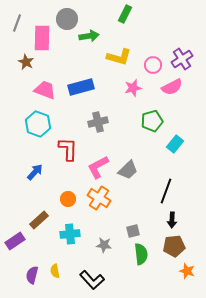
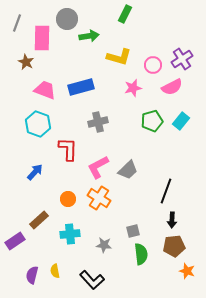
cyan rectangle: moved 6 px right, 23 px up
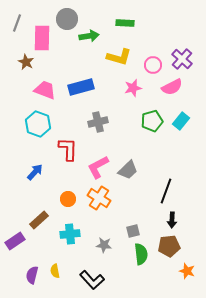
green rectangle: moved 9 px down; rotated 66 degrees clockwise
purple cross: rotated 15 degrees counterclockwise
brown pentagon: moved 5 px left
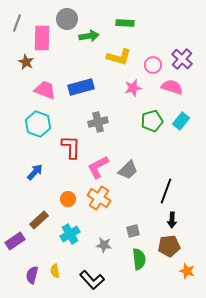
pink semicircle: rotated 135 degrees counterclockwise
red L-shape: moved 3 px right, 2 px up
cyan cross: rotated 24 degrees counterclockwise
green semicircle: moved 2 px left, 5 px down
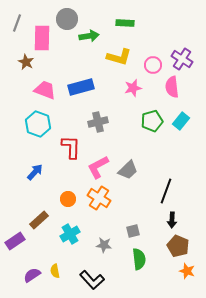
purple cross: rotated 10 degrees counterclockwise
pink semicircle: rotated 115 degrees counterclockwise
brown pentagon: moved 9 px right; rotated 30 degrees clockwise
purple semicircle: rotated 42 degrees clockwise
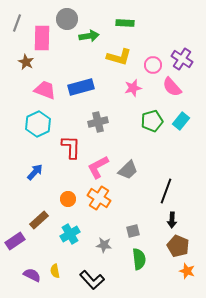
pink semicircle: rotated 35 degrees counterclockwise
cyan hexagon: rotated 15 degrees clockwise
purple semicircle: rotated 60 degrees clockwise
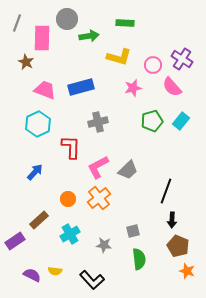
orange cross: rotated 20 degrees clockwise
yellow semicircle: rotated 72 degrees counterclockwise
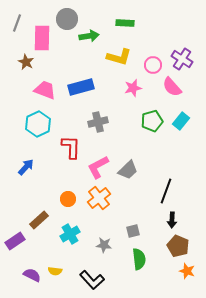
blue arrow: moved 9 px left, 5 px up
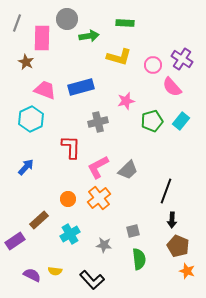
pink star: moved 7 px left, 13 px down
cyan hexagon: moved 7 px left, 5 px up
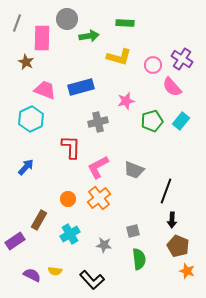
gray trapezoid: moved 6 px right; rotated 65 degrees clockwise
brown rectangle: rotated 18 degrees counterclockwise
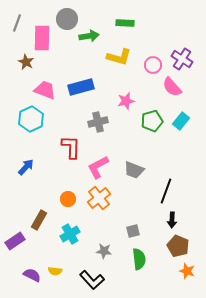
gray star: moved 6 px down
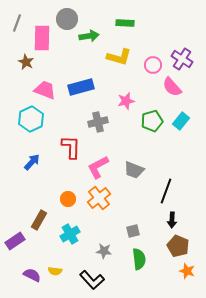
blue arrow: moved 6 px right, 5 px up
